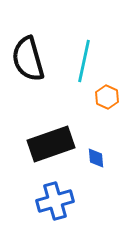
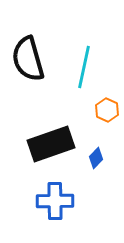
cyan line: moved 6 px down
orange hexagon: moved 13 px down
blue diamond: rotated 50 degrees clockwise
blue cross: rotated 15 degrees clockwise
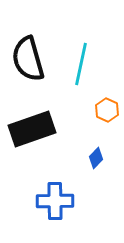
cyan line: moved 3 px left, 3 px up
black rectangle: moved 19 px left, 15 px up
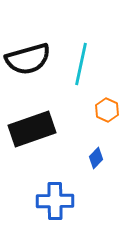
black semicircle: rotated 90 degrees counterclockwise
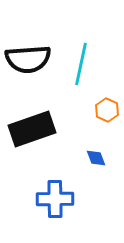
black semicircle: rotated 12 degrees clockwise
blue diamond: rotated 65 degrees counterclockwise
blue cross: moved 2 px up
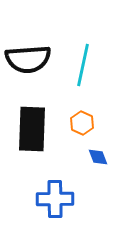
cyan line: moved 2 px right, 1 px down
orange hexagon: moved 25 px left, 13 px down
black rectangle: rotated 69 degrees counterclockwise
blue diamond: moved 2 px right, 1 px up
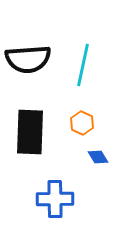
black rectangle: moved 2 px left, 3 px down
blue diamond: rotated 10 degrees counterclockwise
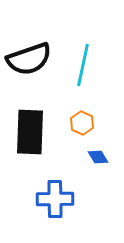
black semicircle: moved 1 px right; rotated 15 degrees counterclockwise
